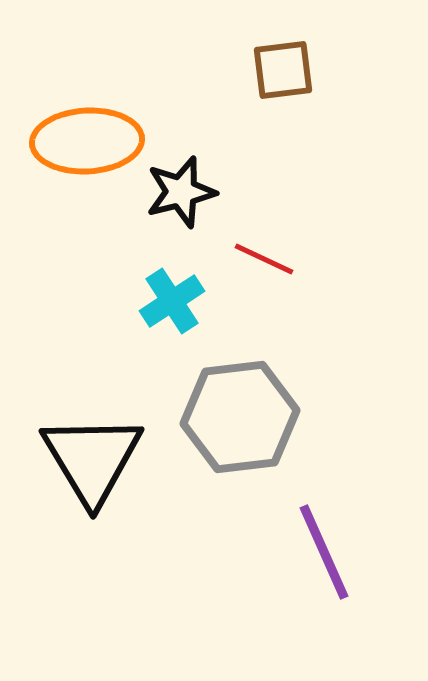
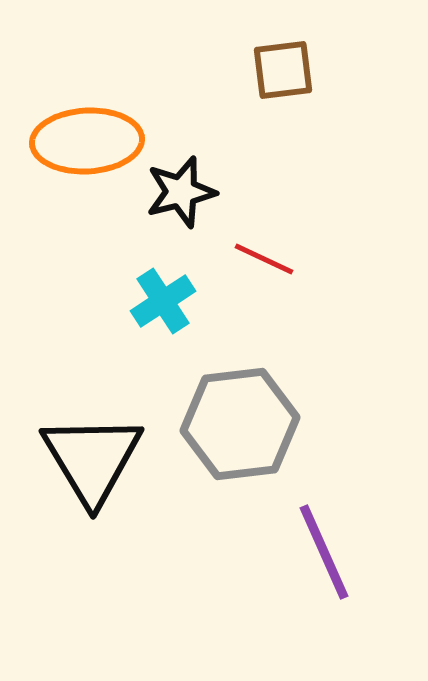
cyan cross: moved 9 px left
gray hexagon: moved 7 px down
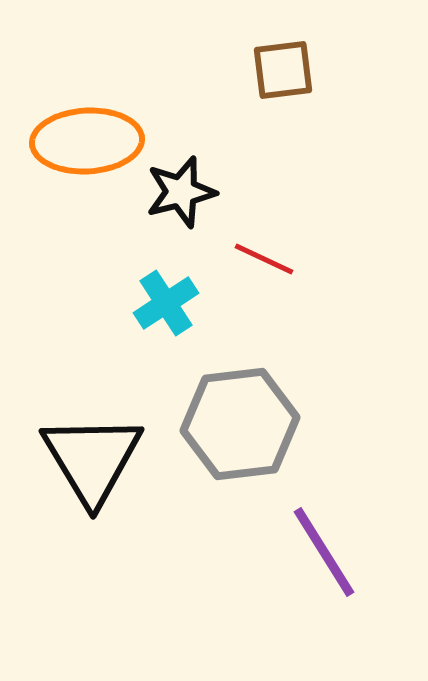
cyan cross: moved 3 px right, 2 px down
purple line: rotated 8 degrees counterclockwise
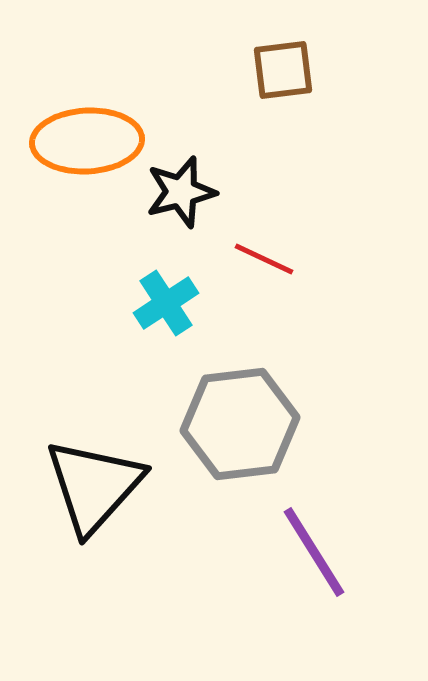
black triangle: moved 2 px right, 27 px down; rotated 13 degrees clockwise
purple line: moved 10 px left
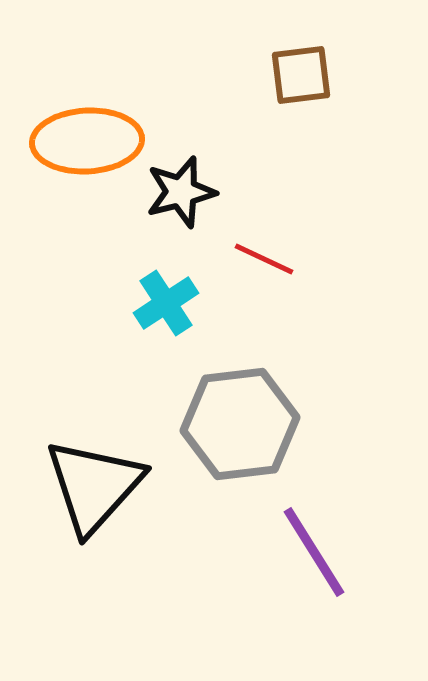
brown square: moved 18 px right, 5 px down
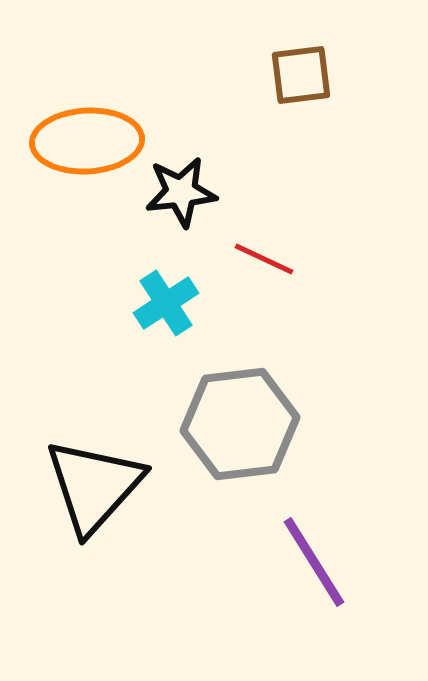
black star: rotated 8 degrees clockwise
purple line: moved 10 px down
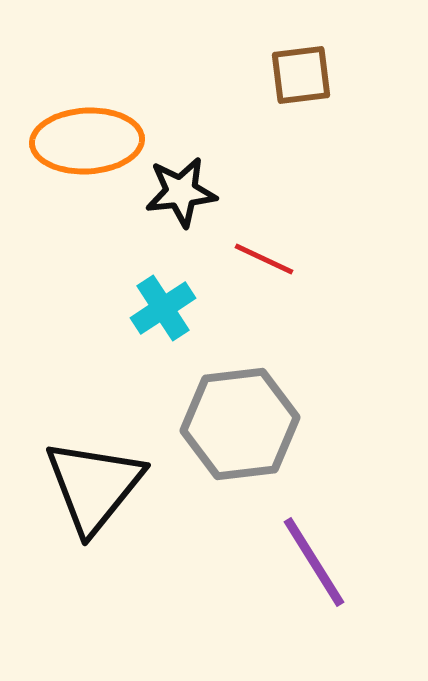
cyan cross: moved 3 px left, 5 px down
black triangle: rotated 3 degrees counterclockwise
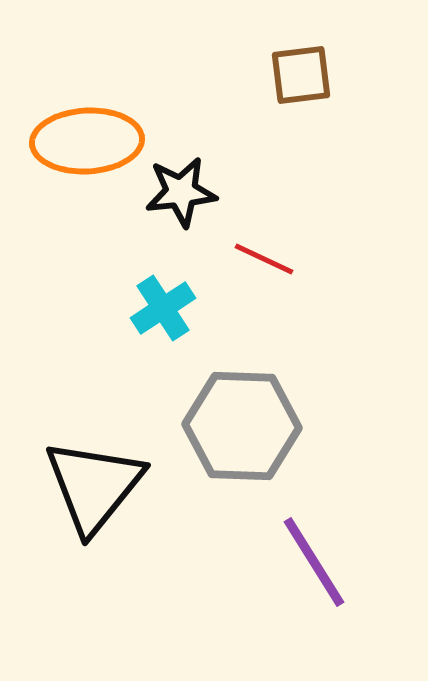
gray hexagon: moved 2 px right, 2 px down; rotated 9 degrees clockwise
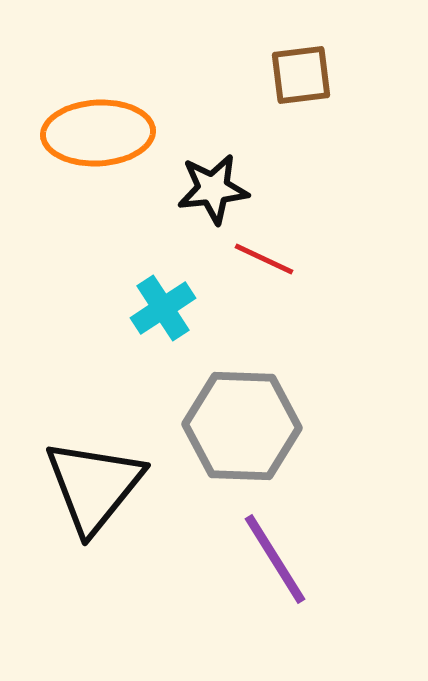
orange ellipse: moved 11 px right, 8 px up
black star: moved 32 px right, 3 px up
purple line: moved 39 px left, 3 px up
